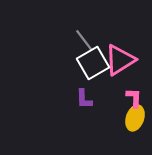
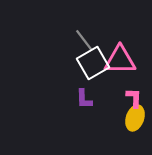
pink triangle: rotated 32 degrees clockwise
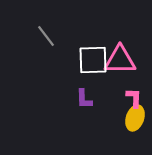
gray line: moved 38 px left, 4 px up
white square: moved 3 px up; rotated 28 degrees clockwise
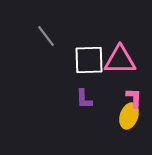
white square: moved 4 px left
yellow ellipse: moved 6 px left, 2 px up
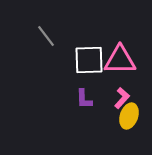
pink L-shape: moved 12 px left; rotated 40 degrees clockwise
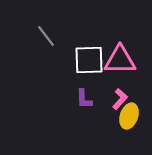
pink L-shape: moved 2 px left, 1 px down
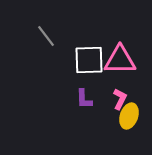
pink L-shape: rotated 15 degrees counterclockwise
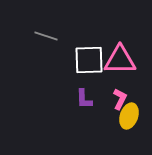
gray line: rotated 35 degrees counterclockwise
